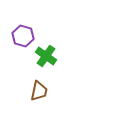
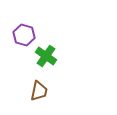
purple hexagon: moved 1 px right, 1 px up
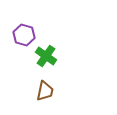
brown trapezoid: moved 6 px right
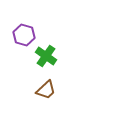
brown trapezoid: moved 1 px right, 1 px up; rotated 35 degrees clockwise
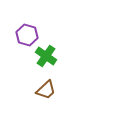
purple hexagon: moved 3 px right
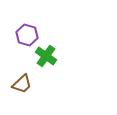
brown trapezoid: moved 24 px left, 6 px up
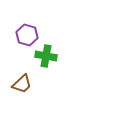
green cross: rotated 25 degrees counterclockwise
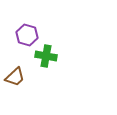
brown trapezoid: moved 7 px left, 7 px up
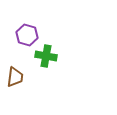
brown trapezoid: rotated 40 degrees counterclockwise
